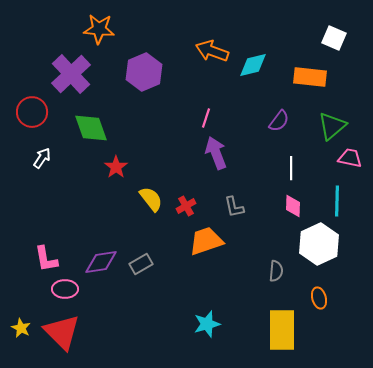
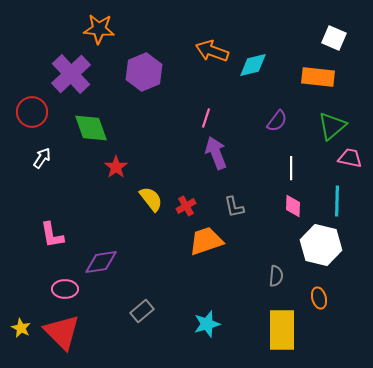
orange rectangle: moved 8 px right
purple semicircle: moved 2 px left
white hexagon: moved 2 px right, 1 px down; rotated 21 degrees counterclockwise
pink L-shape: moved 6 px right, 24 px up
gray rectangle: moved 1 px right, 47 px down; rotated 10 degrees counterclockwise
gray semicircle: moved 5 px down
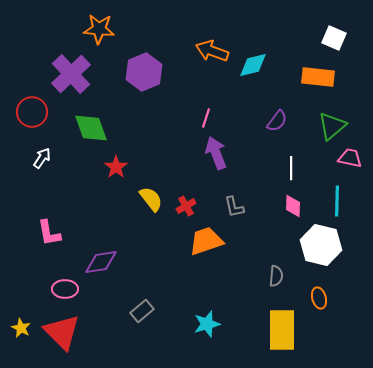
pink L-shape: moved 3 px left, 2 px up
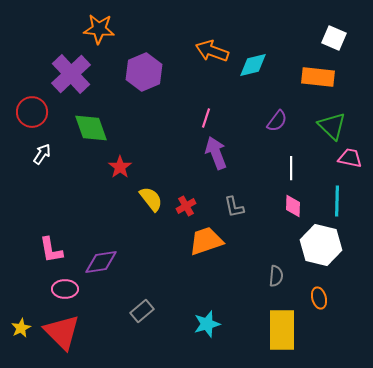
green triangle: rotated 36 degrees counterclockwise
white arrow: moved 4 px up
red star: moved 4 px right
pink L-shape: moved 2 px right, 17 px down
yellow star: rotated 18 degrees clockwise
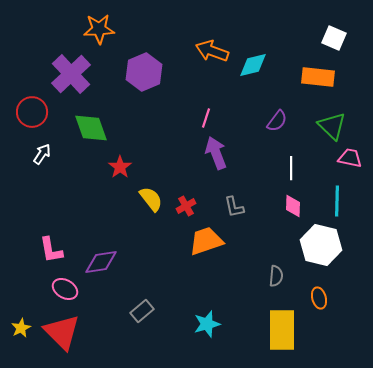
orange star: rotated 8 degrees counterclockwise
pink ellipse: rotated 30 degrees clockwise
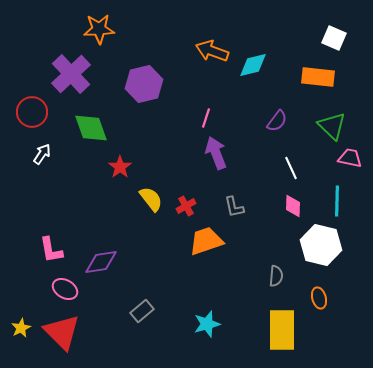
purple hexagon: moved 12 px down; rotated 9 degrees clockwise
white line: rotated 25 degrees counterclockwise
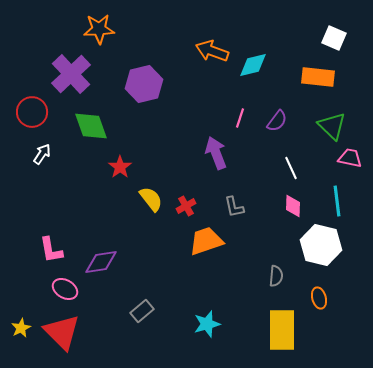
pink line: moved 34 px right
green diamond: moved 2 px up
cyan line: rotated 8 degrees counterclockwise
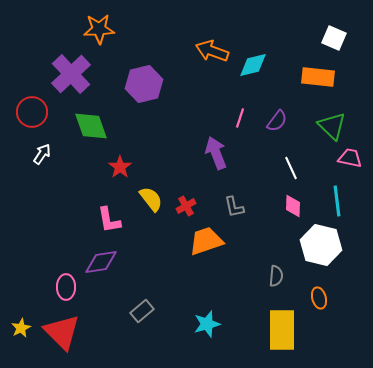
pink L-shape: moved 58 px right, 30 px up
pink ellipse: moved 1 px right, 2 px up; rotated 60 degrees clockwise
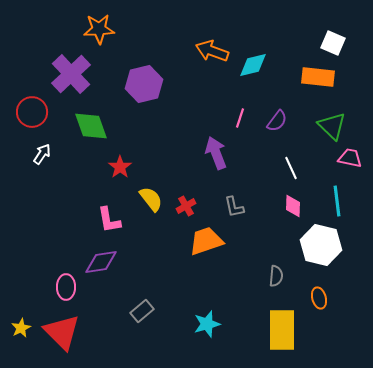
white square: moved 1 px left, 5 px down
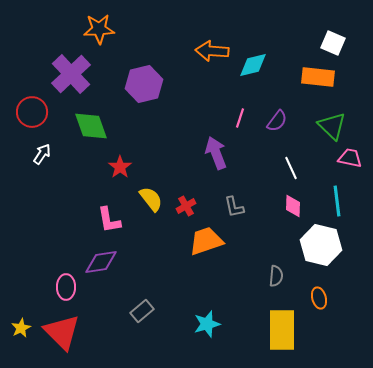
orange arrow: rotated 16 degrees counterclockwise
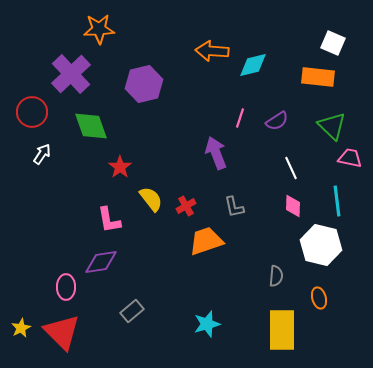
purple semicircle: rotated 20 degrees clockwise
gray rectangle: moved 10 px left
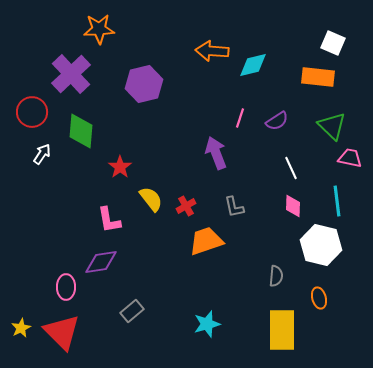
green diamond: moved 10 px left, 5 px down; rotated 24 degrees clockwise
